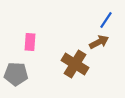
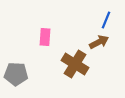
blue line: rotated 12 degrees counterclockwise
pink rectangle: moved 15 px right, 5 px up
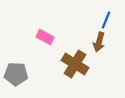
pink rectangle: rotated 66 degrees counterclockwise
brown arrow: rotated 132 degrees clockwise
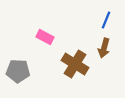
brown arrow: moved 5 px right, 6 px down
gray pentagon: moved 2 px right, 3 px up
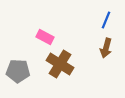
brown arrow: moved 2 px right
brown cross: moved 15 px left
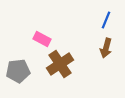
pink rectangle: moved 3 px left, 2 px down
brown cross: rotated 24 degrees clockwise
gray pentagon: rotated 10 degrees counterclockwise
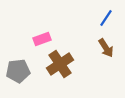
blue line: moved 2 px up; rotated 12 degrees clockwise
pink rectangle: rotated 48 degrees counterclockwise
brown arrow: rotated 48 degrees counterclockwise
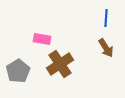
blue line: rotated 30 degrees counterclockwise
pink rectangle: rotated 30 degrees clockwise
gray pentagon: rotated 25 degrees counterclockwise
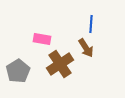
blue line: moved 15 px left, 6 px down
brown arrow: moved 20 px left
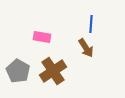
pink rectangle: moved 2 px up
brown cross: moved 7 px left, 7 px down
gray pentagon: rotated 10 degrees counterclockwise
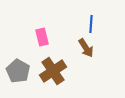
pink rectangle: rotated 66 degrees clockwise
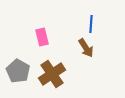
brown cross: moved 1 px left, 3 px down
